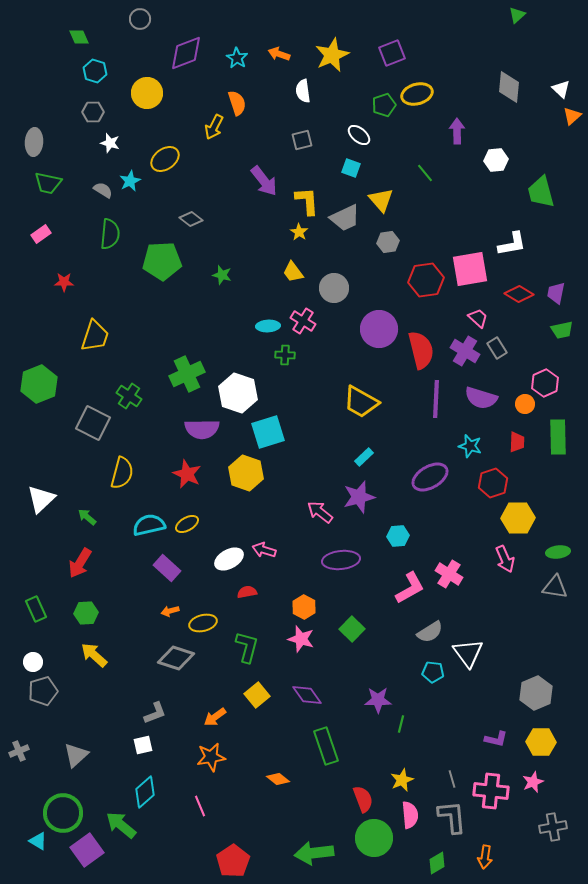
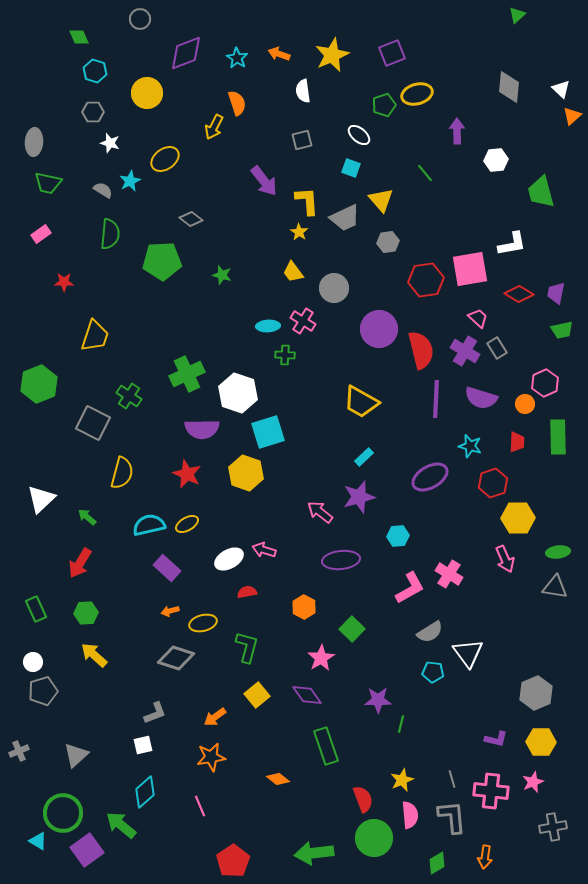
pink star at (301, 639): moved 20 px right, 19 px down; rotated 24 degrees clockwise
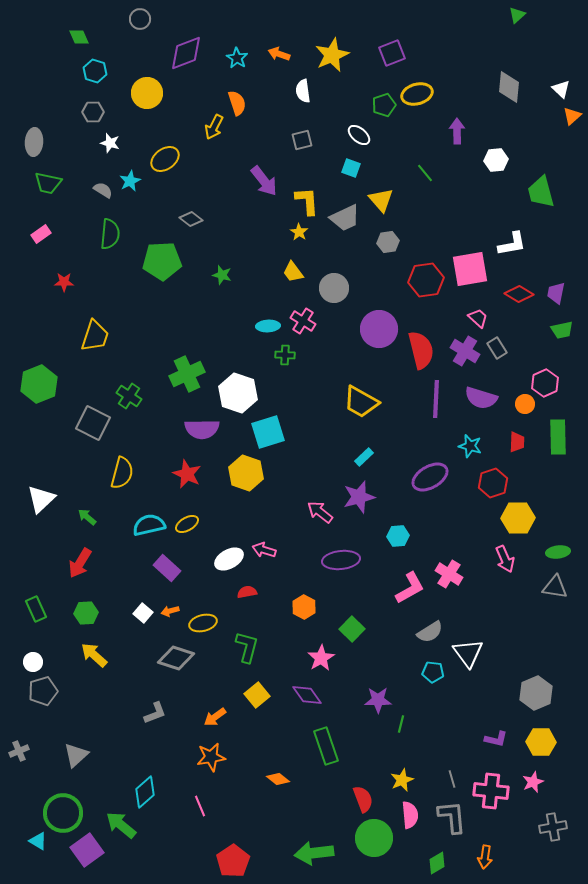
white square at (143, 745): moved 132 px up; rotated 36 degrees counterclockwise
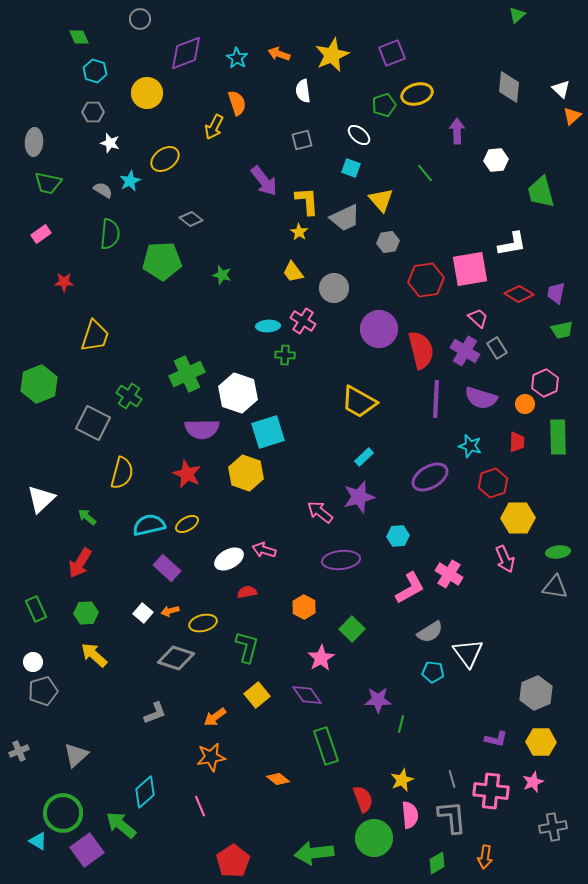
yellow trapezoid at (361, 402): moved 2 px left
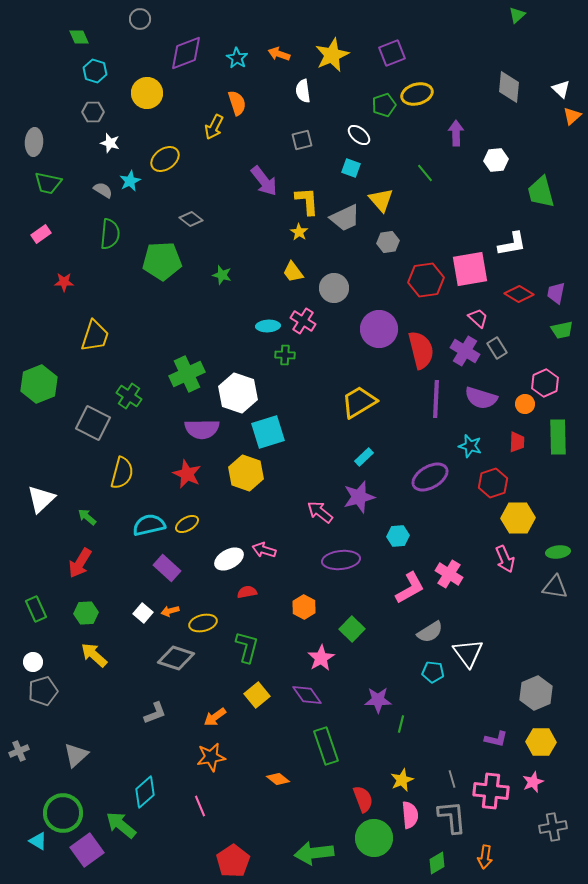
purple arrow at (457, 131): moved 1 px left, 2 px down
yellow trapezoid at (359, 402): rotated 120 degrees clockwise
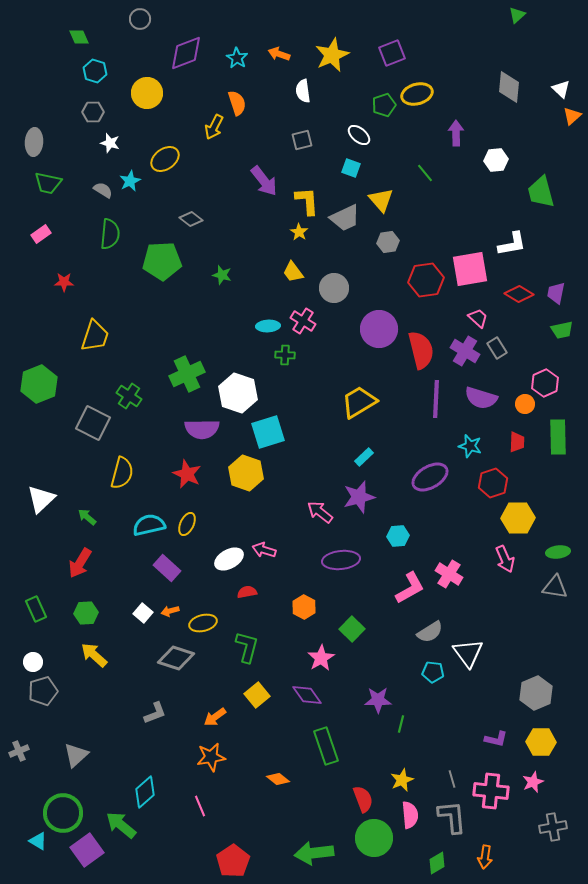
yellow ellipse at (187, 524): rotated 35 degrees counterclockwise
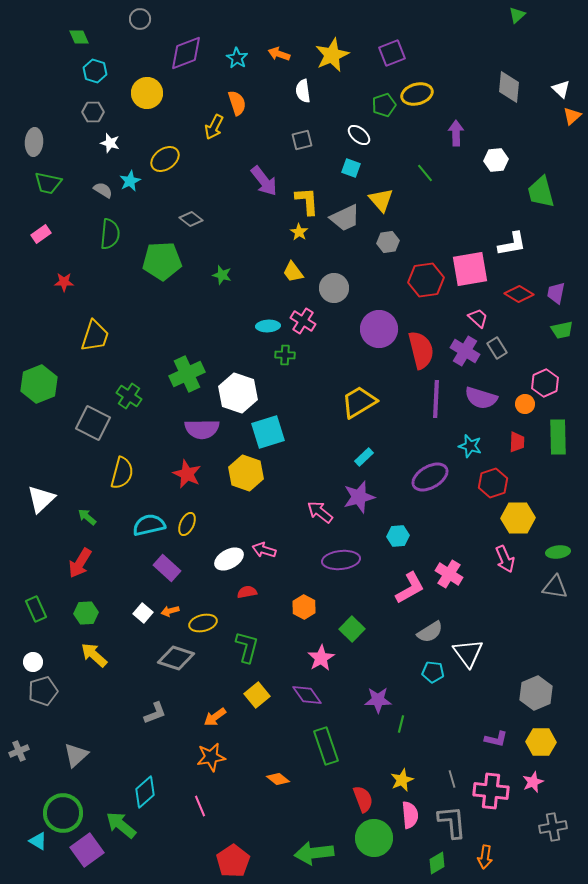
gray L-shape at (452, 817): moved 5 px down
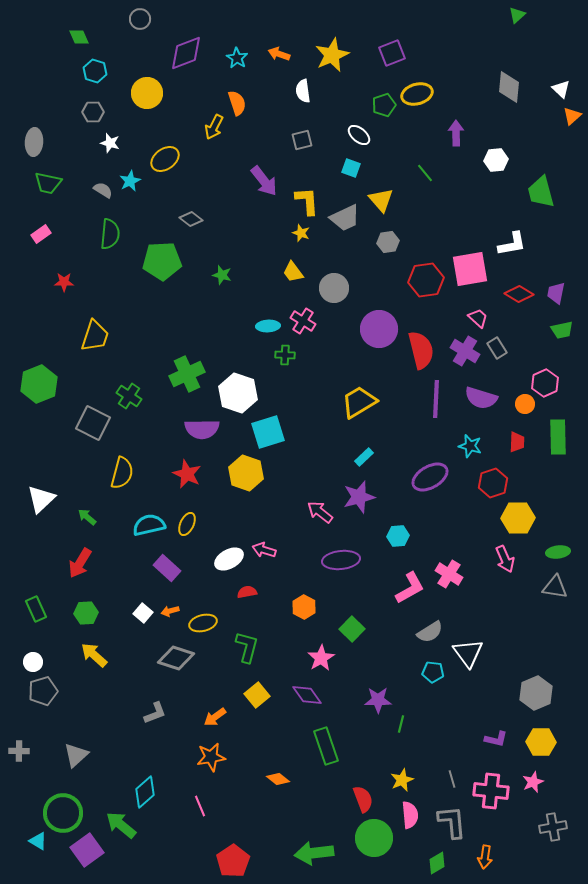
yellow star at (299, 232): moved 2 px right, 1 px down; rotated 12 degrees counterclockwise
gray cross at (19, 751): rotated 24 degrees clockwise
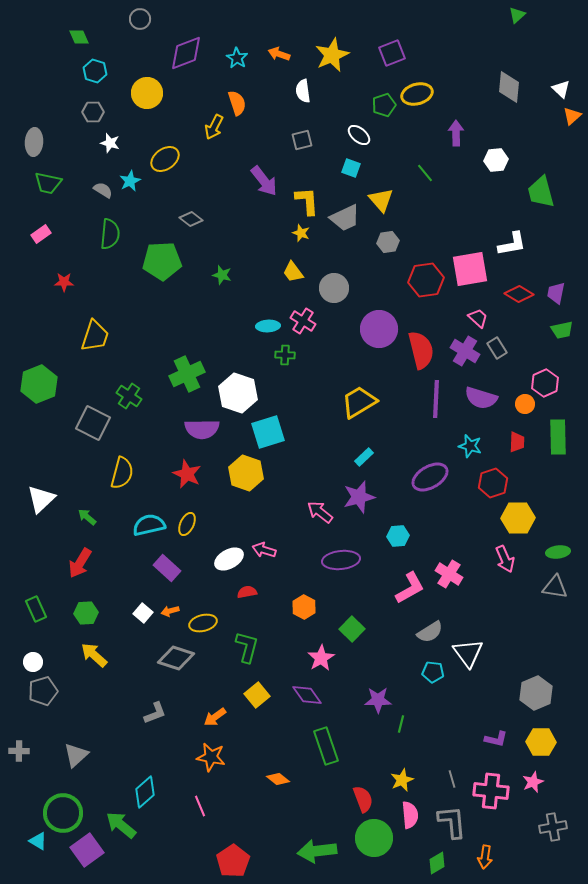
orange star at (211, 757): rotated 20 degrees clockwise
green arrow at (314, 853): moved 3 px right, 2 px up
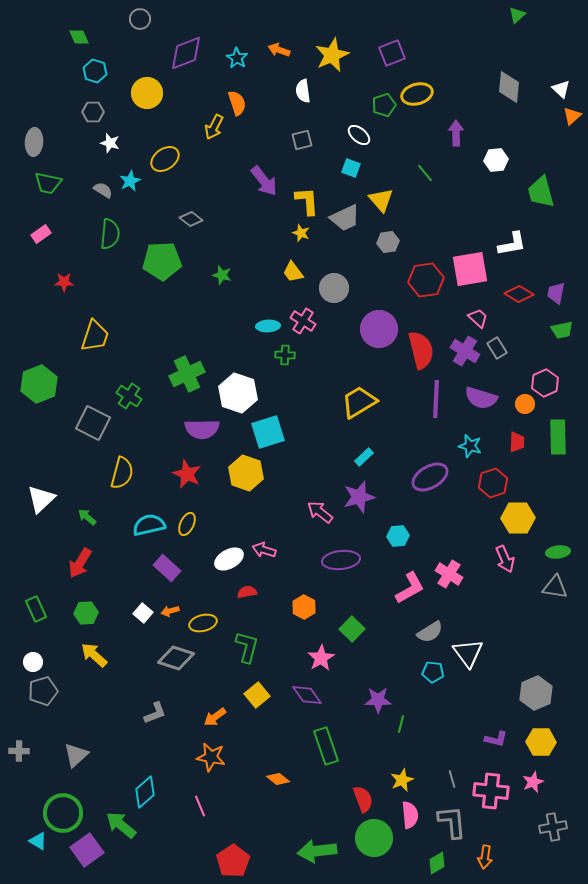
orange arrow at (279, 54): moved 4 px up
